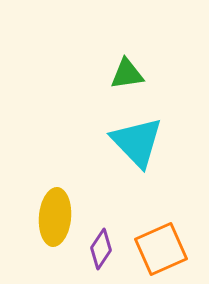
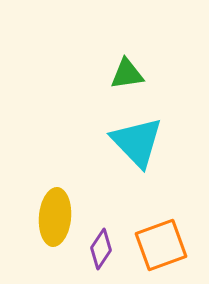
orange square: moved 4 px up; rotated 4 degrees clockwise
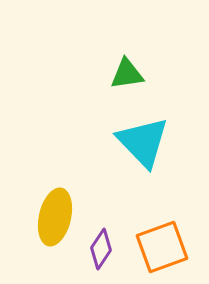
cyan triangle: moved 6 px right
yellow ellipse: rotated 8 degrees clockwise
orange square: moved 1 px right, 2 px down
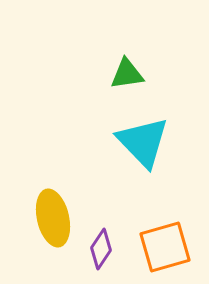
yellow ellipse: moved 2 px left, 1 px down; rotated 26 degrees counterclockwise
orange square: moved 3 px right; rotated 4 degrees clockwise
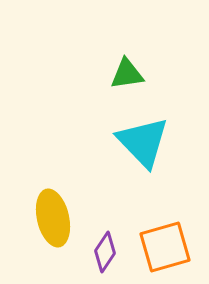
purple diamond: moved 4 px right, 3 px down
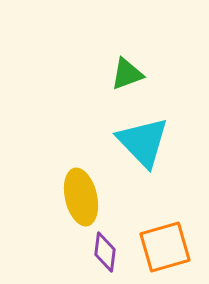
green triangle: rotated 12 degrees counterclockwise
yellow ellipse: moved 28 px right, 21 px up
purple diamond: rotated 27 degrees counterclockwise
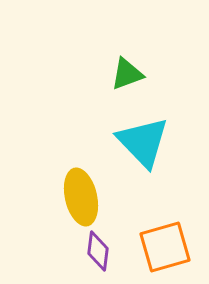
purple diamond: moved 7 px left, 1 px up
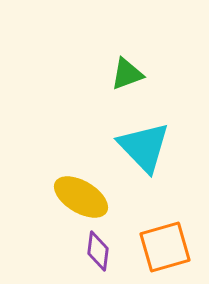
cyan triangle: moved 1 px right, 5 px down
yellow ellipse: rotated 46 degrees counterclockwise
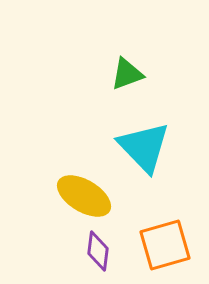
yellow ellipse: moved 3 px right, 1 px up
orange square: moved 2 px up
